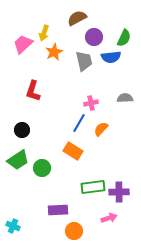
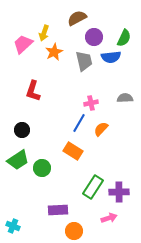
green rectangle: rotated 50 degrees counterclockwise
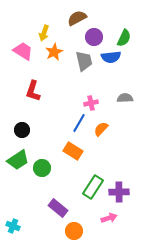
pink trapezoid: moved 7 px down; rotated 75 degrees clockwise
purple rectangle: moved 2 px up; rotated 42 degrees clockwise
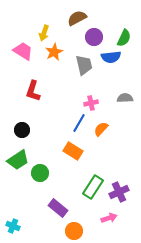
gray trapezoid: moved 4 px down
green circle: moved 2 px left, 5 px down
purple cross: rotated 24 degrees counterclockwise
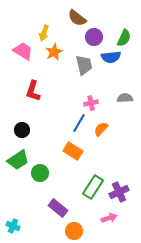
brown semicircle: rotated 114 degrees counterclockwise
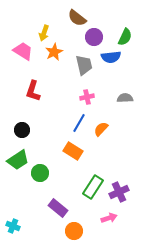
green semicircle: moved 1 px right, 1 px up
pink cross: moved 4 px left, 6 px up
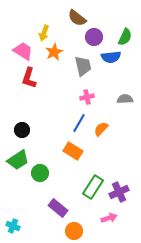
gray trapezoid: moved 1 px left, 1 px down
red L-shape: moved 4 px left, 13 px up
gray semicircle: moved 1 px down
